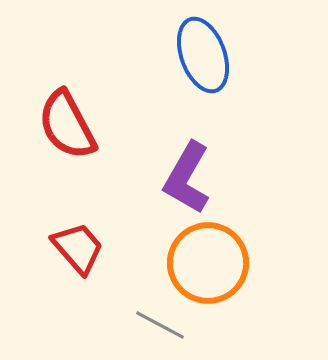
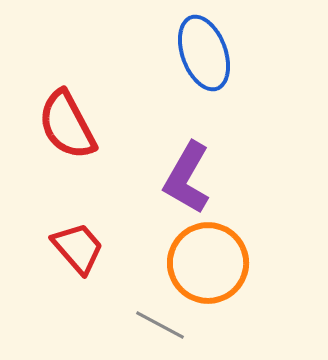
blue ellipse: moved 1 px right, 2 px up
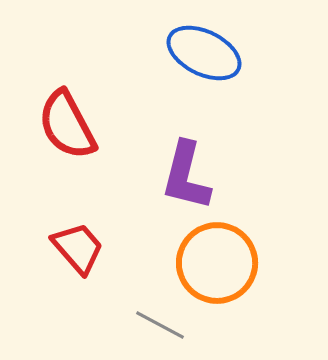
blue ellipse: rotated 44 degrees counterclockwise
purple L-shape: moved 1 px left, 2 px up; rotated 16 degrees counterclockwise
orange circle: moved 9 px right
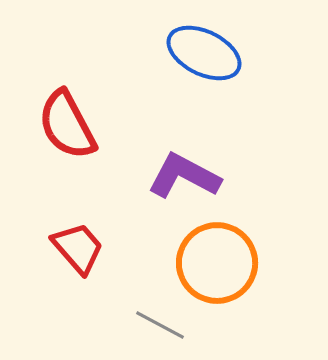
purple L-shape: moved 2 px left; rotated 104 degrees clockwise
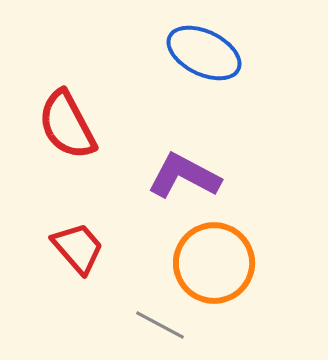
orange circle: moved 3 px left
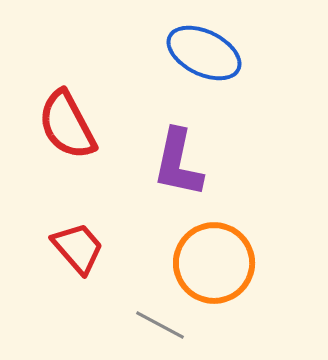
purple L-shape: moved 6 px left, 13 px up; rotated 106 degrees counterclockwise
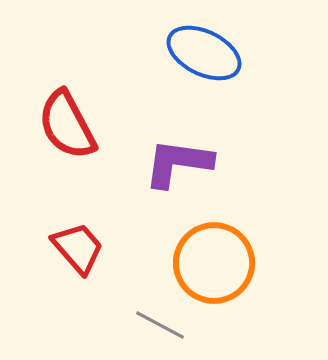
purple L-shape: rotated 86 degrees clockwise
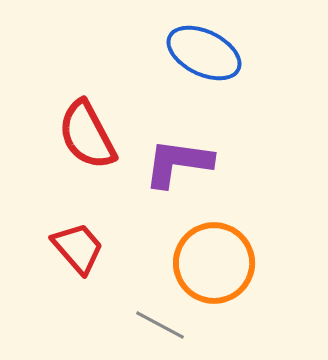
red semicircle: moved 20 px right, 10 px down
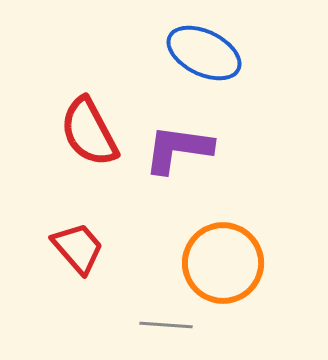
red semicircle: moved 2 px right, 3 px up
purple L-shape: moved 14 px up
orange circle: moved 9 px right
gray line: moved 6 px right; rotated 24 degrees counterclockwise
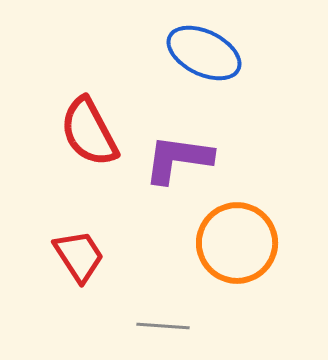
purple L-shape: moved 10 px down
red trapezoid: moved 1 px right, 8 px down; rotated 8 degrees clockwise
orange circle: moved 14 px right, 20 px up
gray line: moved 3 px left, 1 px down
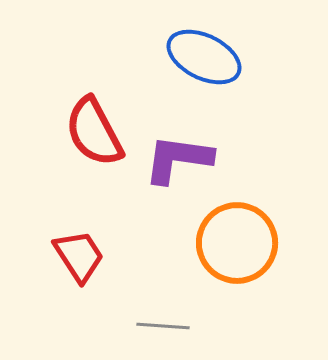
blue ellipse: moved 4 px down
red semicircle: moved 5 px right
